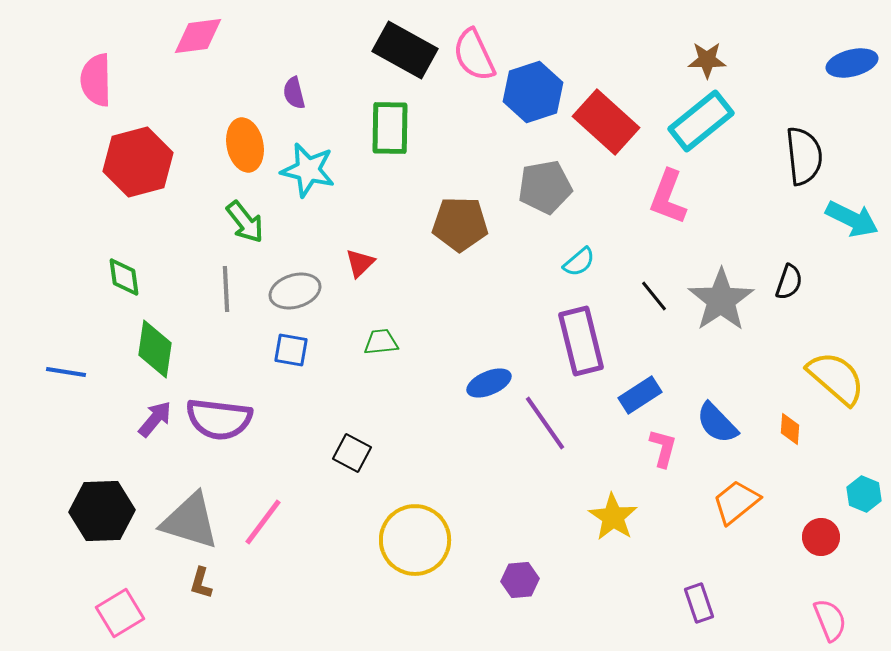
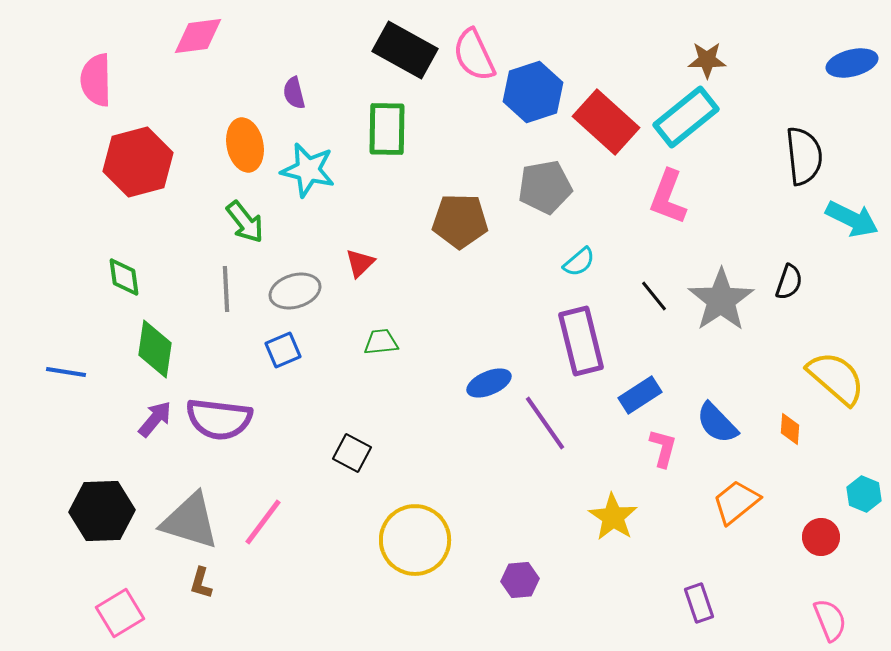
cyan rectangle at (701, 121): moved 15 px left, 4 px up
green rectangle at (390, 128): moved 3 px left, 1 px down
brown pentagon at (460, 224): moved 3 px up
blue square at (291, 350): moved 8 px left; rotated 33 degrees counterclockwise
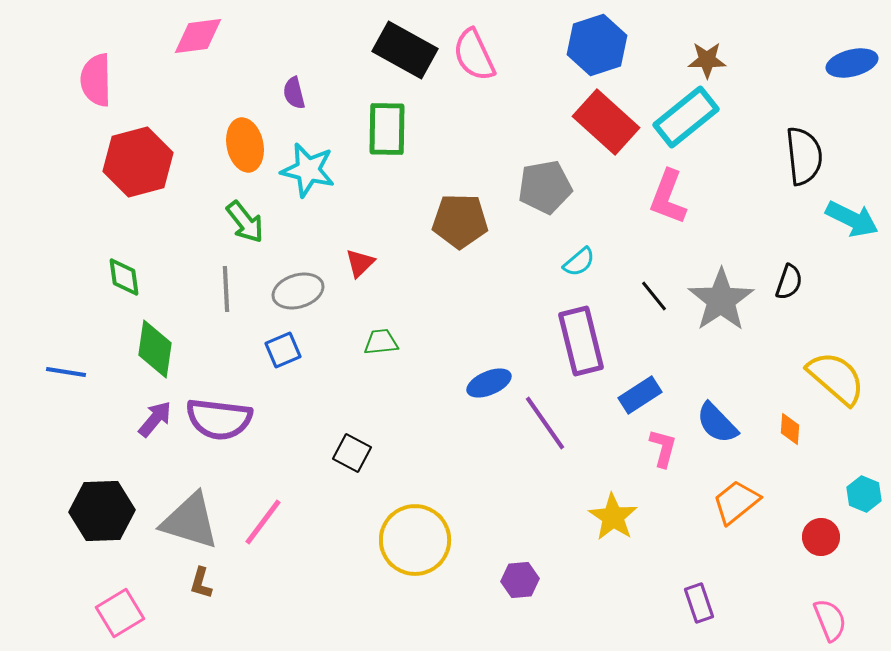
blue hexagon at (533, 92): moved 64 px right, 47 px up
gray ellipse at (295, 291): moved 3 px right
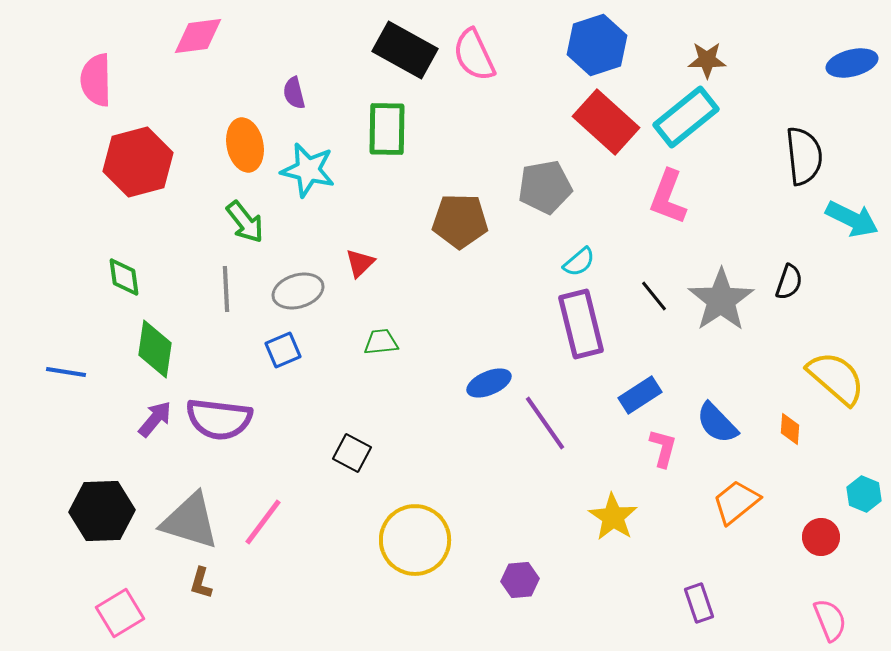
purple rectangle at (581, 341): moved 17 px up
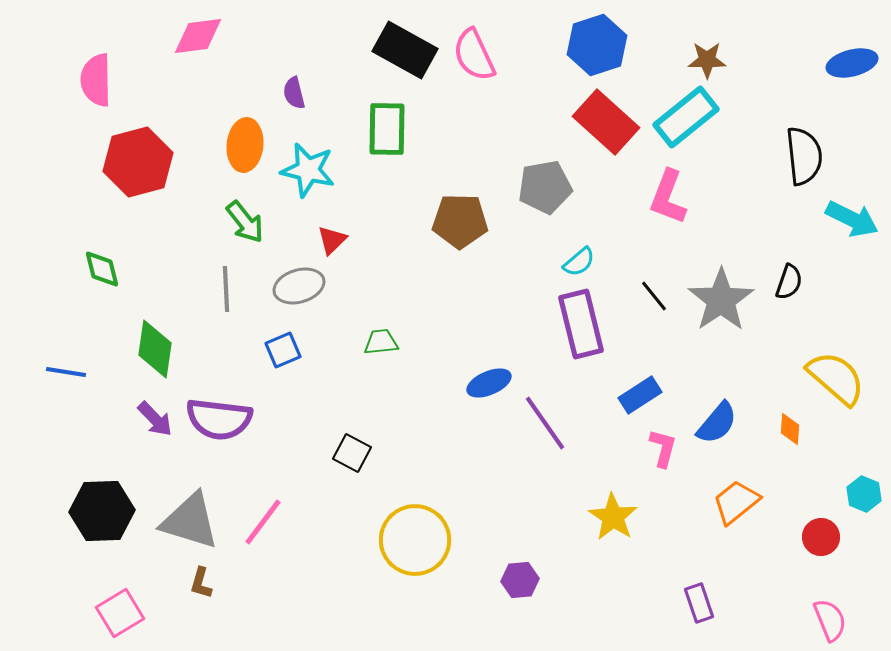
orange ellipse at (245, 145): rotated 18 degrees clockwise
red triangle at (360, 263): moved 28 px left, 23 px up
green diamond at (124, 277): moved 22 px left, 8 px up; rotated 6 degrees counterclockwise
gray ellipse at (298, 291): moved 1 px right, 5 px up
purple arrow at (155, 419): rotated 96 degrees clockwise
blue semicircle at (717, 423): rotated 96 degrees counterclockwise
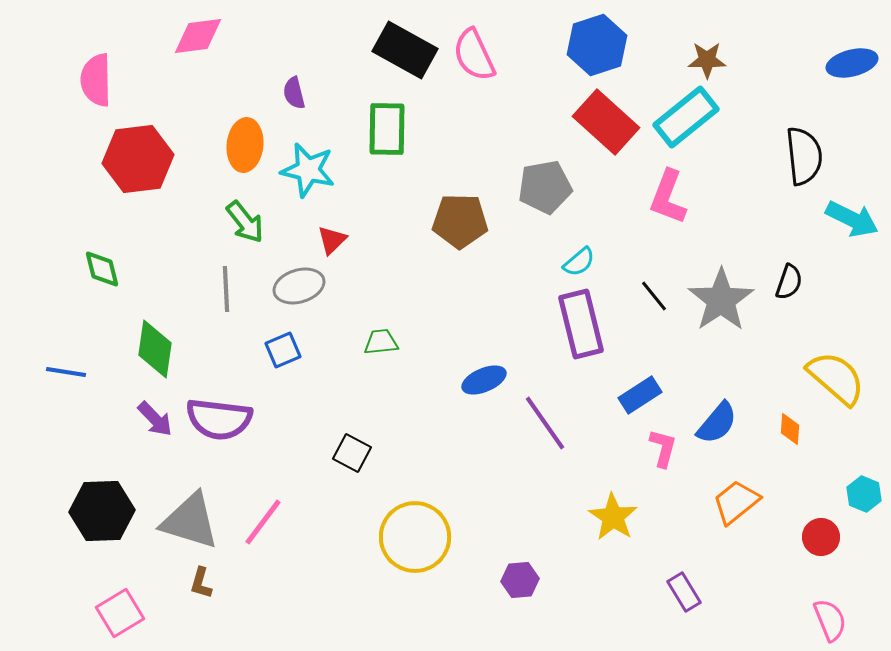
red hexagon at (138, 162): moved 3 px up; rotated 8 degrees clockwise
blue ellipse at (489, 383): moved 5 px left, 3 px up
yellow circle at (415, 540): moved 3 px up
purple rectangle at (699, 603): moved 15 px left, 11 px up; rotated 12 degrees counterclockwise
